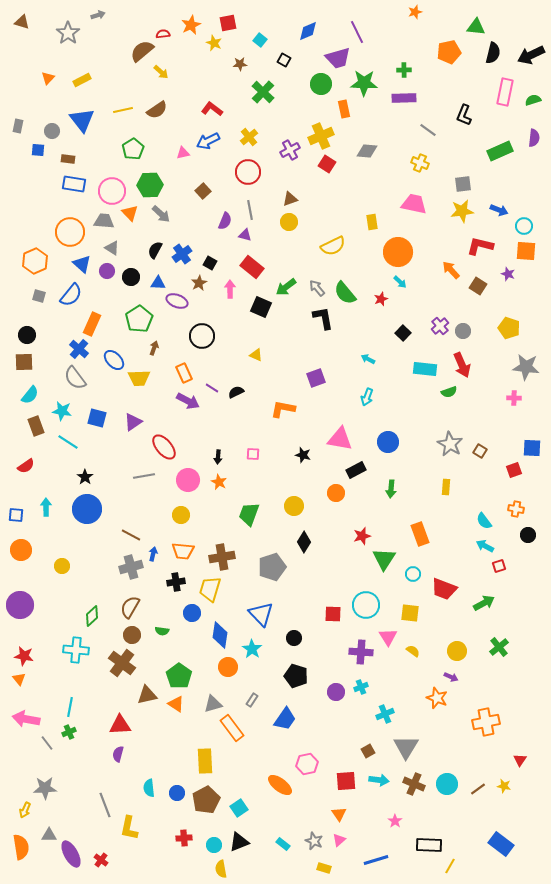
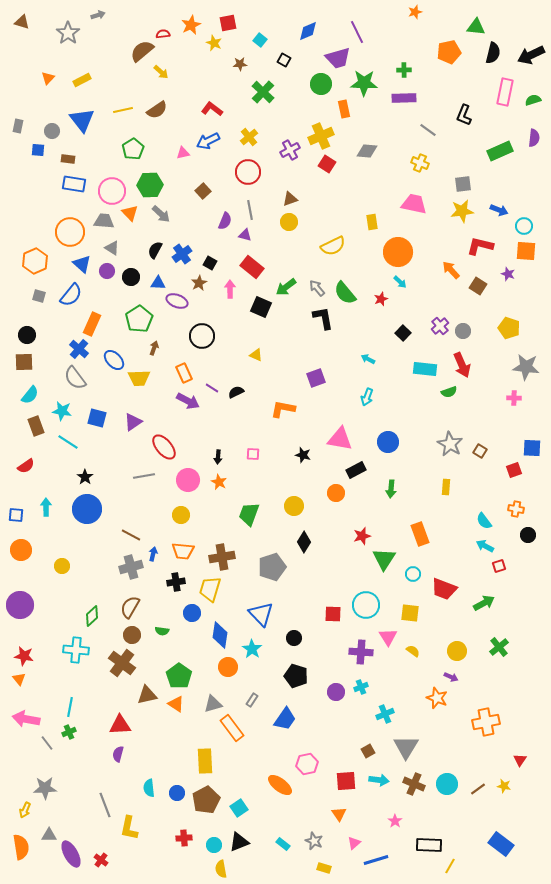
pink triangle at (339, 840): moved 15 px right, 3 px down
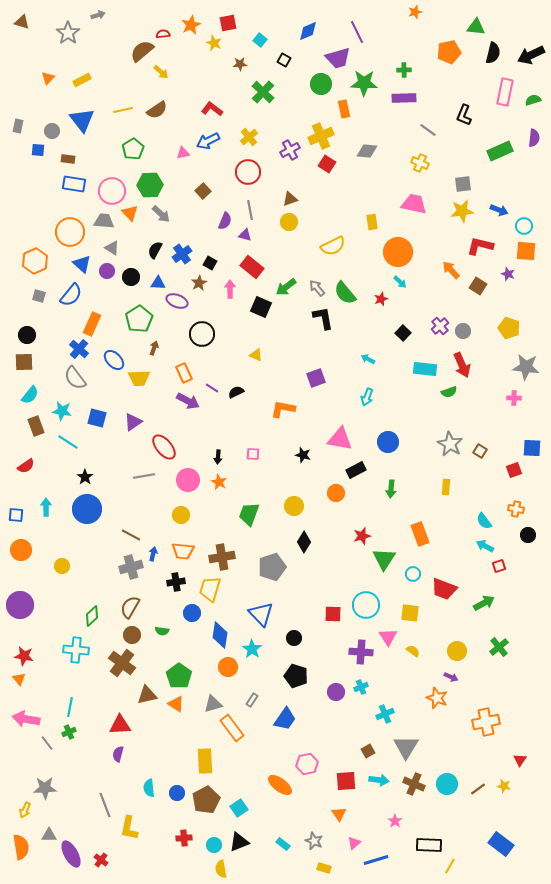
black circle at (202, 336): moved 2 px up
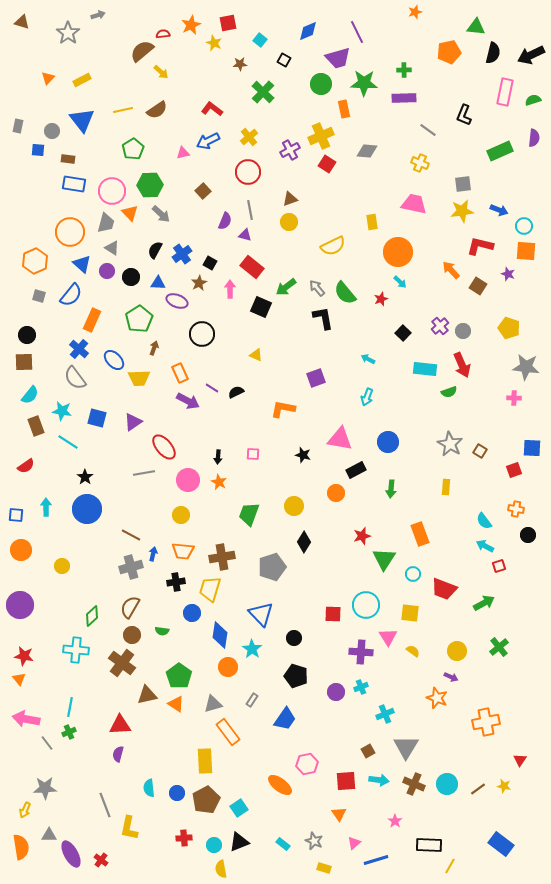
gray trapezoid at (104, 221): moved 2 px right, 2 px down; rotated 100 degrees clockwise
orange rectangle at (92, 324): moved 4 px up
orange rectangle at (184, 373): moved 4 px left
gray line at (144, 476): moved 3 px up
orange rectangle at (232, 728): moved 4 px left, 4 px down
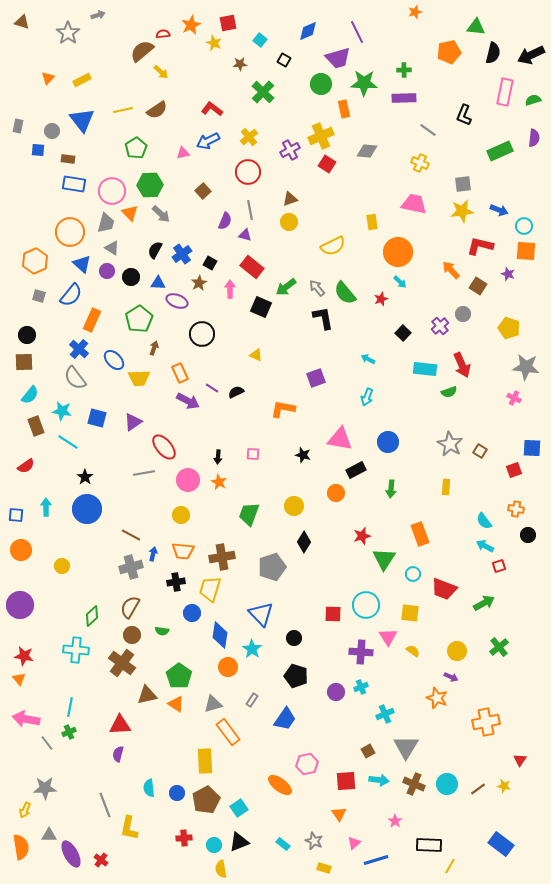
green pentagon at (133, 149): moved 3 px right, 1 px up
gray circle at (463, 331): moved 17 px up
pink cross at (514, 398): rotated 24 degrees clockwise
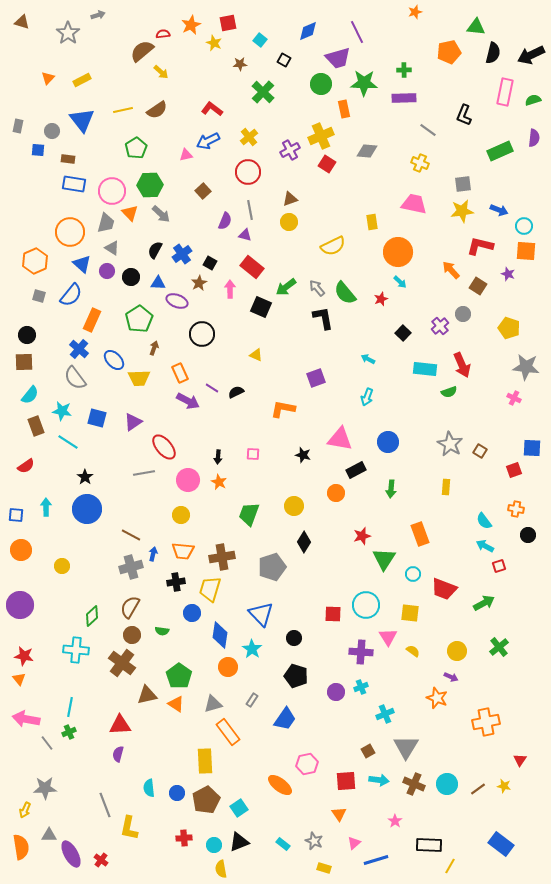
pink triangle at (183, 153): moved 3 px right, 2 px down
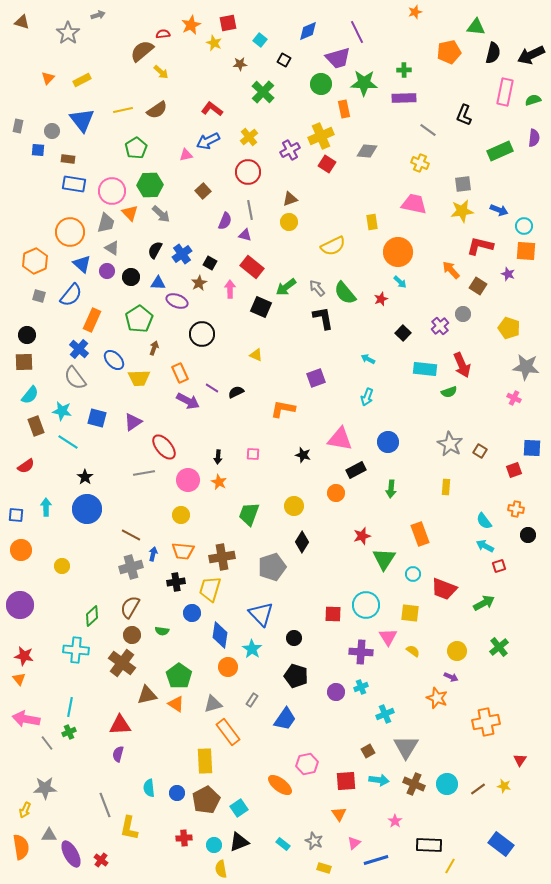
black diamond at (304, 542): moved 2 px left
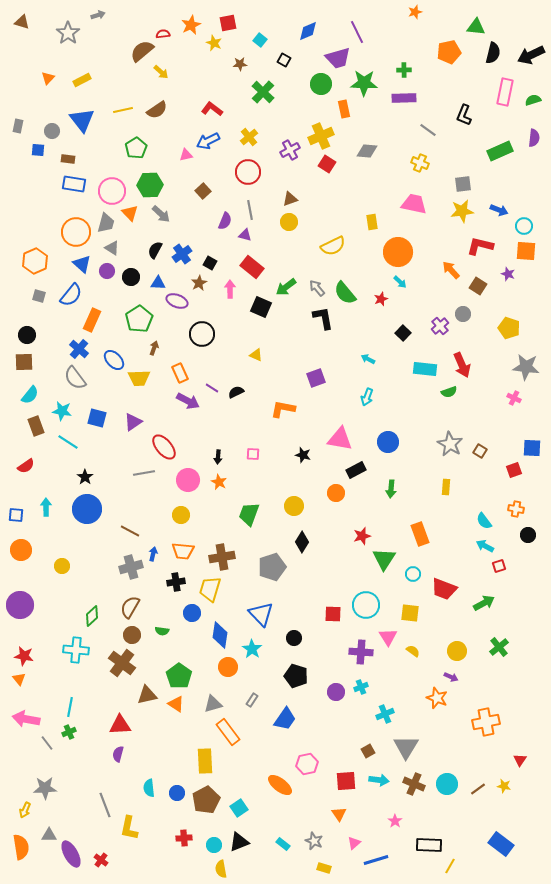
orange circle at (70, 232): moved 6 px right
brown line at (131, 535): moved 1 px left, 4 px up
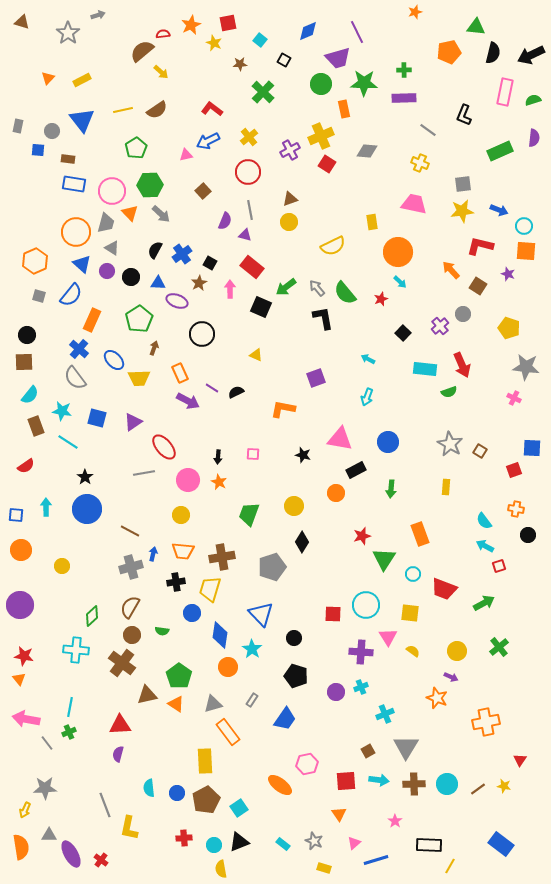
brown cross at (414, 784): rotated 25 degrees counterclockwise
